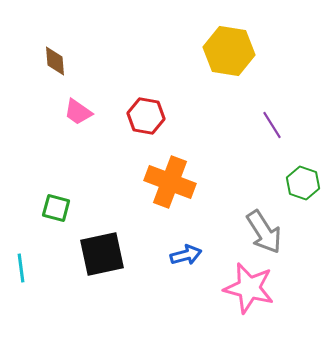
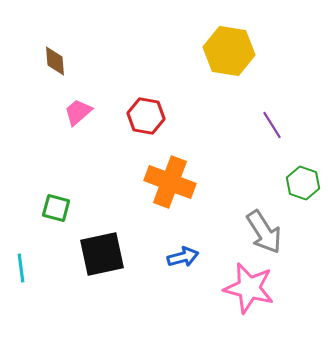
pink trapezoid: rotated 104 degrees clockwise
blue arrow: moved 3 px left, 2 px down
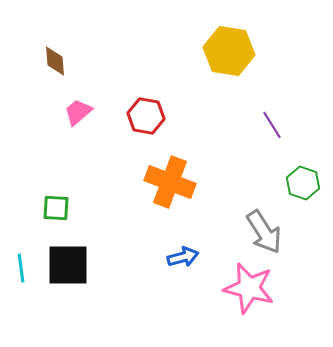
green square: rotated 12 degrees counterclockwise
black square: moved 34 px left, 11 px down; rotated 12 degrees clockwise
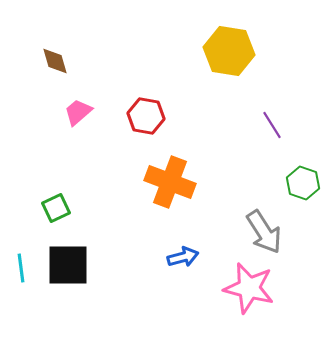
brown diamond: rotated 12 degrees counterclockwise
green square: rotated 28 degrees counterclockwise
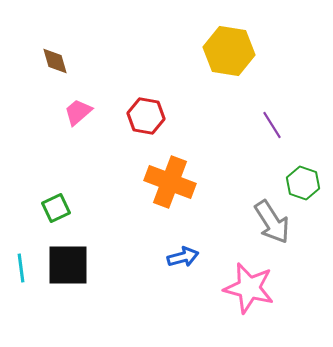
gray arrow: moved 8 px right, 10 px up
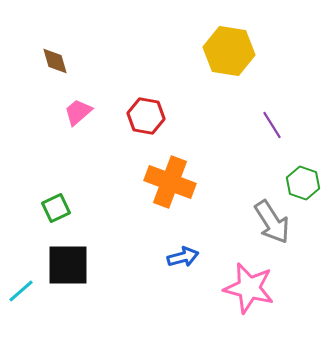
cyan line: moved 23 px down; rotated 56 degrees clockwise
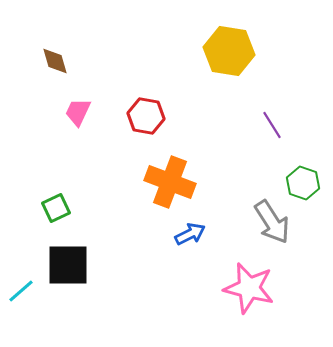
pink trapezoid: rotated 24 degrees counterclockwise
blue arrow: moved 7 px right, 23 px up; rotated 12 degrees counterclockwise
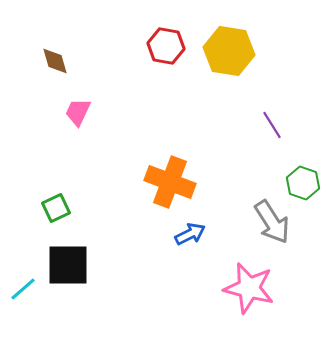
red hexagon: moved 20 px right, 70 px up
cyan line: moved 2 px right, 2 px up
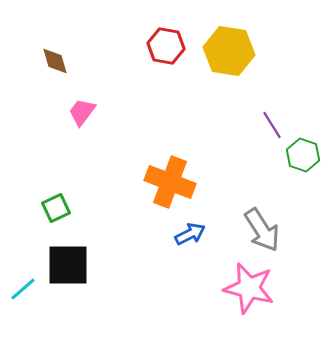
pink trapezoid: moved 4 px right; rotated 12 degrees clockwise
green hexagon: moved 28 px up
gray arrow: moved 10 px left, 8 px down
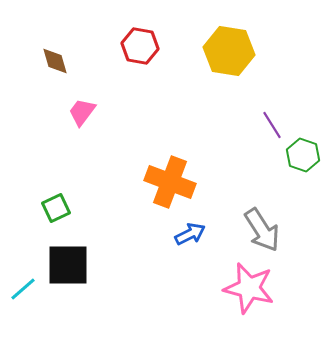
red hexagon: moved 26 px left
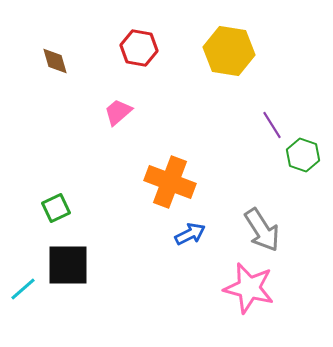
red hexagon: moved 1 px left, 2 px down
pink trapezoid: moved 36 px right; rotated 12 degrees clockwise
